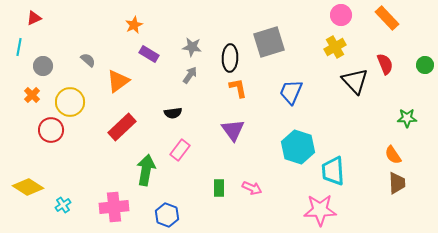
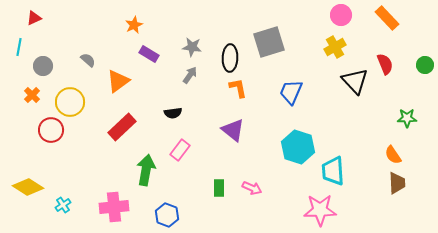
purple triangle: rotated 15 degrees counterclockwise
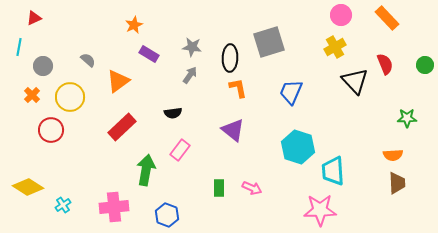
yellow circle: moved 5 px up
orange semicircle: rotated 60 degrees counterclockwise
